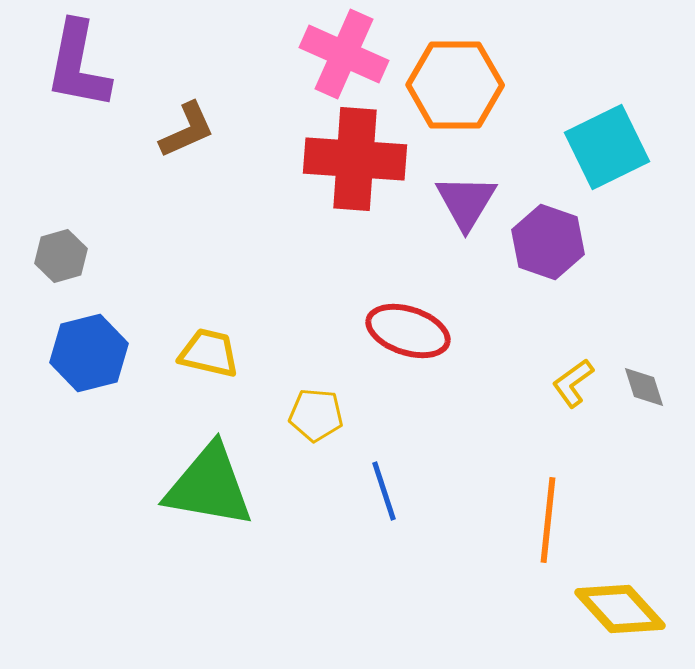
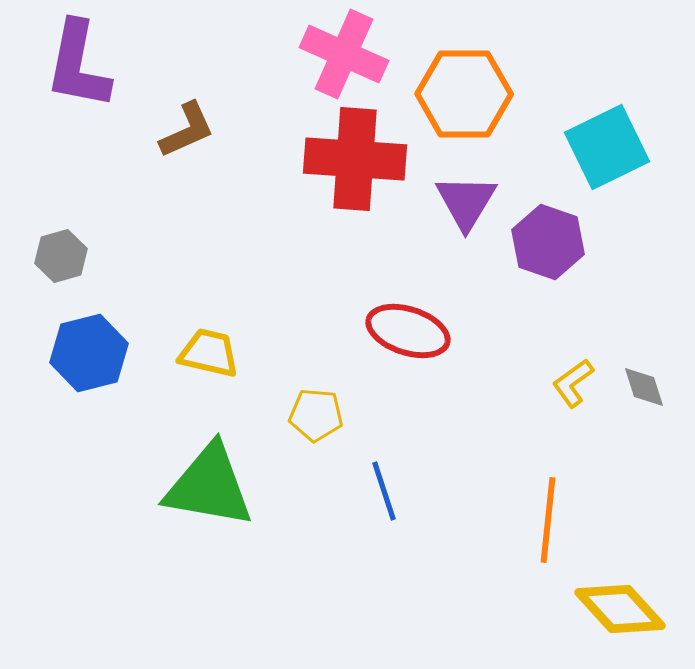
orange hexagon: moved 9 px right, 9 px down
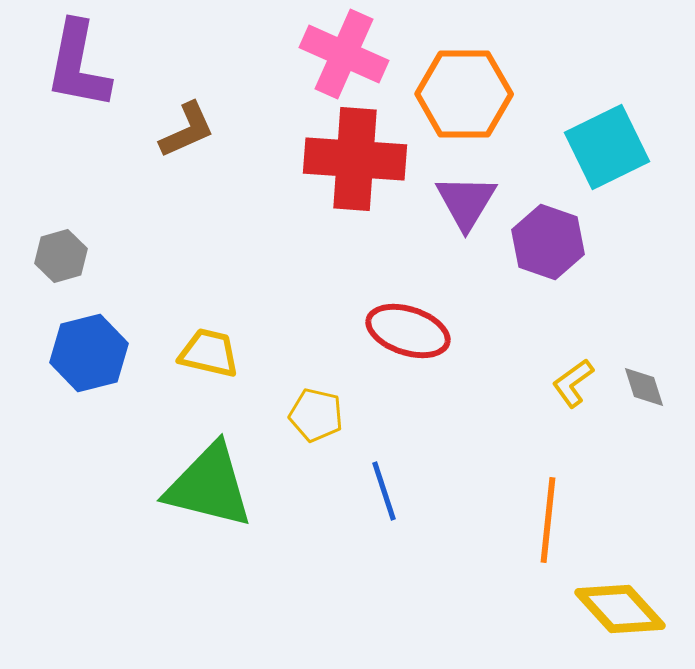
yellow pentagon: rotated 8 degrees clockwise
green triangle: rotated 4 degrees clockwise
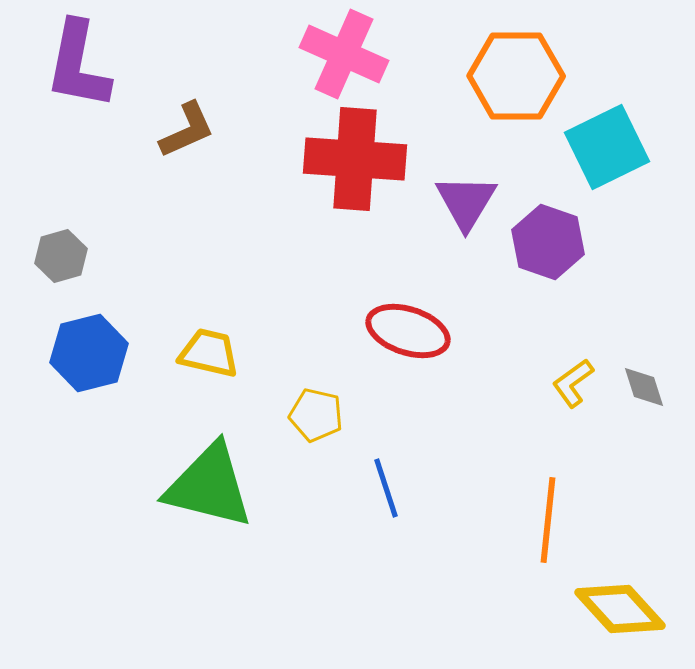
orange hexagon: moved 52 px right, 18 px up
blue line: moved 2 px right, 3 px up
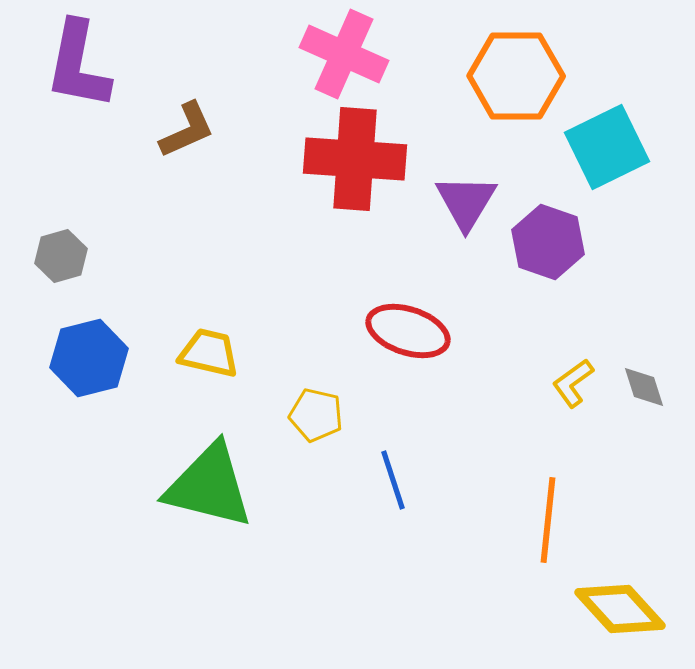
blue hexagon: moved 5 px down
blue line: moved 7 px right, 8 px up
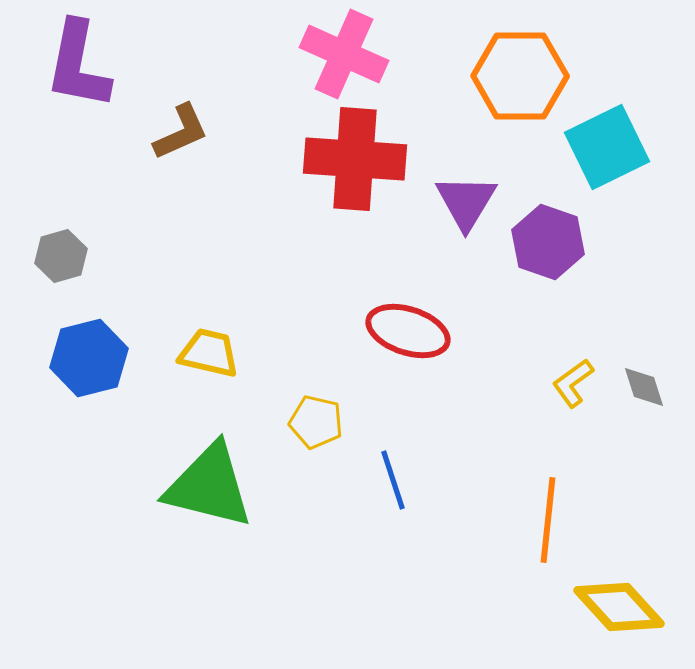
orange hexagon: moved 4 px right
brown L-shape: moved 6 px left, 2 px down
yellow pentagon: moved 7 px down
yellow diamond: moved 1 px left, 2 px up
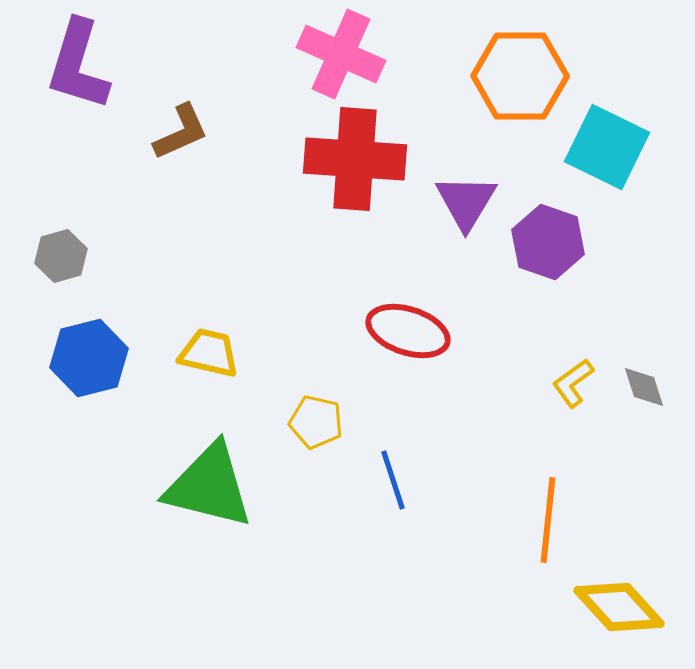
pink cross: moved 3 px left
purple L-shape: rotated 6 degrees clockwise
cyan square: rotated 38 degrees counterclockwise
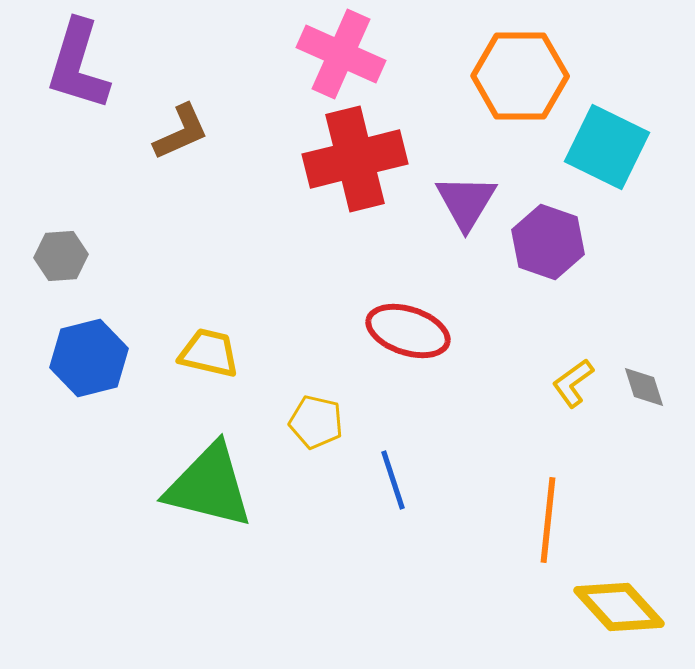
red cross: rotated 18 degrees counterclockwise
gray hexagon: rotated 12 degrees clockwise
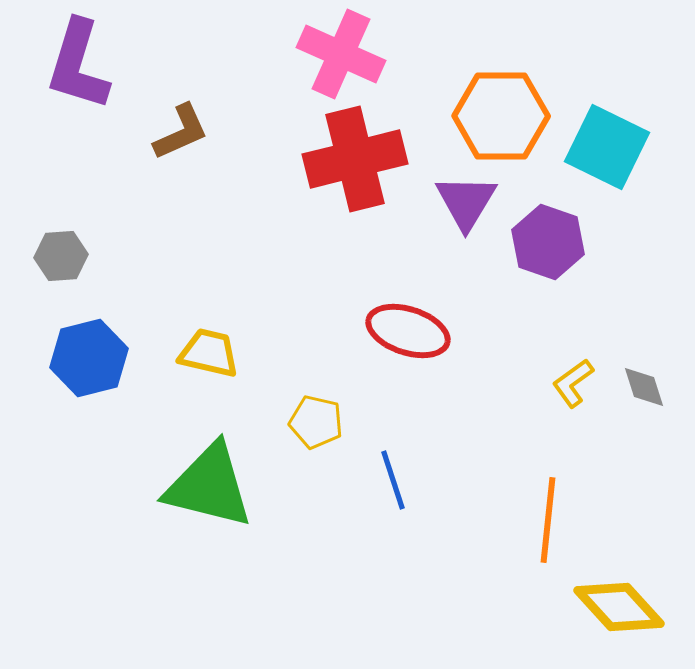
orange hexagon: moved 19 px left, 40 px down
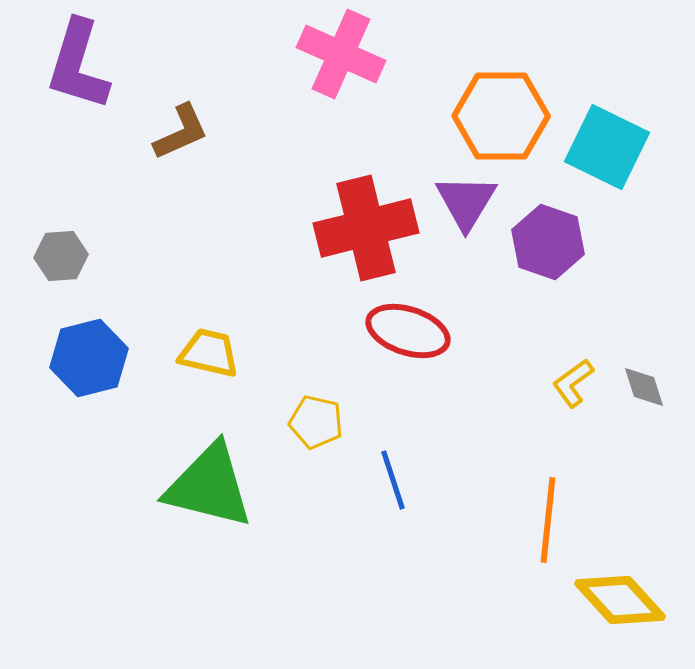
red cross: moved 11 px right, 69 px down
yellow diamond: moved 1 px right, 7 px up
